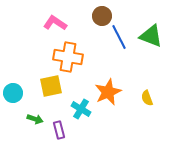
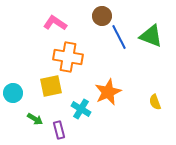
yellow semicircle: moved 8 px right, 4 px down
green arrow: rotated 14 degrees clockwise
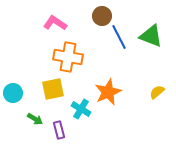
yellow square: moved 2 px right, 3 px down
yellow semicircle: moved 2 px right, 10 px up; rotated 70 degrees clockwise
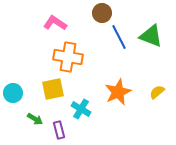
brown circle: moved 3 px up
orange star: moved 10 px right
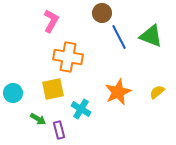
pink L-shape: moved 4 px left, 2 px up; rotated 85 degrees clockwise
green arrow: moved 3 px right
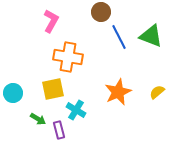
brown circle: moved 1 px left, 1 px up
cyan cross: moved 5 px left, 1 px down
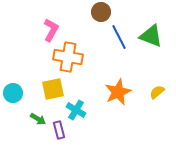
pink L-shape: moved 9 px down
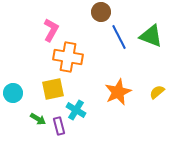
purple rectangle: moved 4 px up
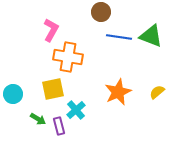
blue line: rotated 55 degrees counterclockwise
cyan circle: moved 1 px down
cyan cross: rotated 18 degrees clockwise
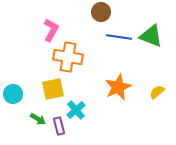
orange star: moved 5 px up
